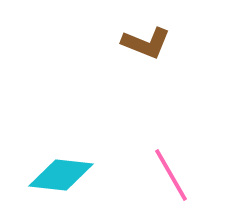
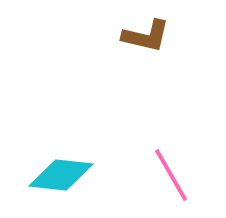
brown L-shape: moved 7 px up; rotated 9 degrees counterclockwise
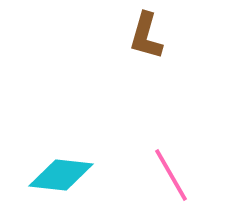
brown L-shape: rotated 93 degrees clockwise
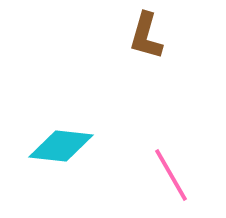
cyan diamond: moved 29 px up
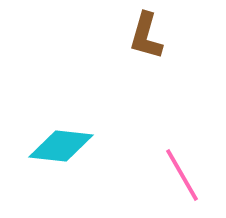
pink line: moved 11 px right
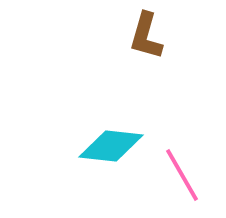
cyan diamond: moved 50 px right
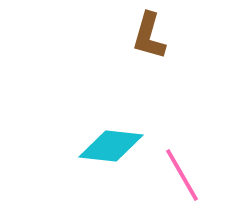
brown L-shape: moved 3 px right
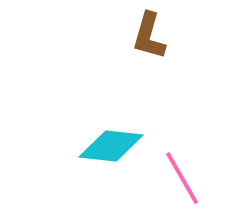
pink line: moved 3 px down
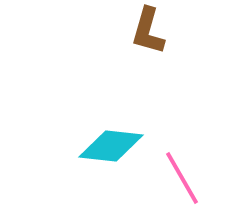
brown L-shape: moved 1 px left, 5 px up
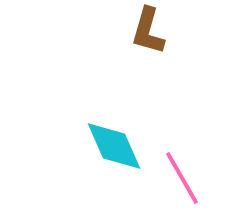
cyan diamond: moved 3 px right; rotated 60 degrees clockwise
